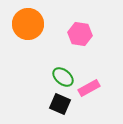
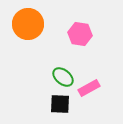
black square: rotated 20 degrees counterclockwise
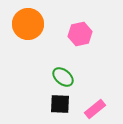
pink hexagon: rotated 20 degrees counterclockwise
pink rectangle: moved 6 px right, 21 px down; rotated 10 degrees counterclockwise
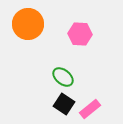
pink hexagon: rotated 15 degrees clockwise
black square: moved 4 px right; rotated 30 degrees clockwise
pink rectangle: moved 5 px left
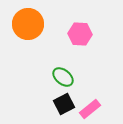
black square: rotated 30 degrees clockwise
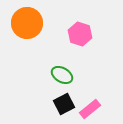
orange circle: moved 1 px left, 1 px up
pink hexagon: rotated 15 degrees clockwise
green ellipse: moved 1 px left, 2 px up; rotated 10 degrees counterclockwise
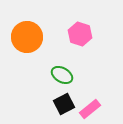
orange circle: moved 14 px down
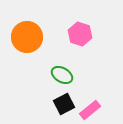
pink rectangle: moved 1 px down
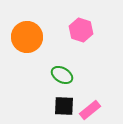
pink hexagon: moved 1 px right, 4 px up
black square: moved 2 px down; rotated 30 degrees clockwise
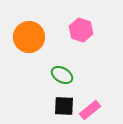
orange circle: moved 2 px right
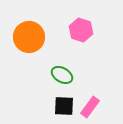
pink rectangle: moved 3 px up; rotated 15 degrees counterclockwise
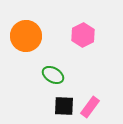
pink hexagon: moved 2 px right, 5 px down; rotated 15 degrees clockwise
orange circle: moved 3 px left, 1 px up
green ellipse: moved 9 px left
